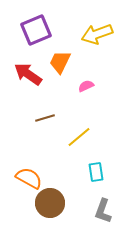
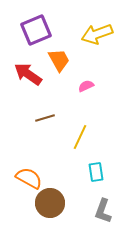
orange trapezoid: moved 1 px left, 2 px up; rotated 125 degrees clockwise
yellow line: moved 1 px right; rotated 25 degrees counterclockwise
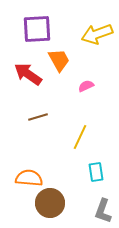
purple square: moved 1 px right, 1 px up; rotated 20 degrees clockwise
brown line: moved 7 px left, 1 px up
orange semicircle: rotated 24 degrees counterclockwise
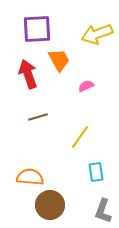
red arrow: rotated 36 degrees clockwise
yellow line: rotated 10 degrees clockwise
orange semicircle: moved 1 px right, 1 px up
brown circle: moved 2 px down
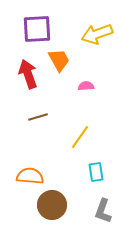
pink semicircle: rotated 21 degrees clockwise
orange semicircle: moved 1 px up
brown circle: moved 2 px right
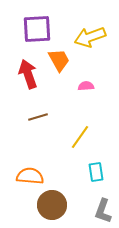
yellow arrow: moved 7 px left, 3 px down
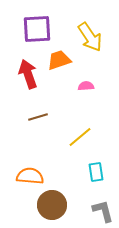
yellow arrow: rotated 104 degrees counterclockwise
orange trapezoid: rotated 80 degrees counterclockwise
yellow line: rotated 15 degrees clockwise
gray L-shape: rotated 145 degrees clockwise
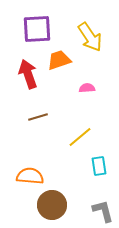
pink semicircle: moved 1 px right, 2 px down
cyan rectangle: moved 3 px right, 6 px up
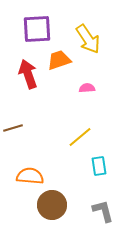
yellow arrow: moved 2 px left, 2 px down
brown line: moved 25 px left, 11 px down
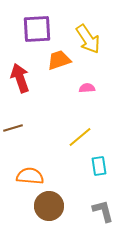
red arrow: moved 8 px left, 4 px down
brown circle: moved 3 px left, 1 px down
